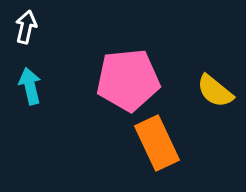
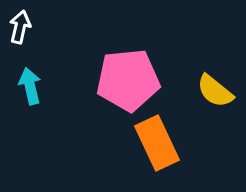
white arrow: moved 6 px left
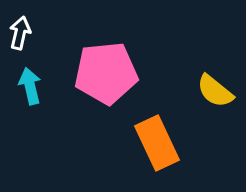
white arrow: moved 6 px down
pink pentagon: moved 22 px left, 7 px up
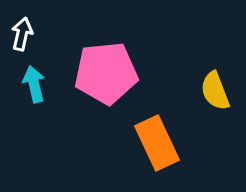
white arrow: moved 2 px right, 1 px down
cyan arrow: moved 4 px right, 2 px up
yellow semicircle: rotated 30 degrees clockwise
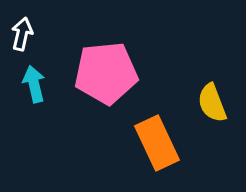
yellow semicircle: moved 3 px left, 12 px down
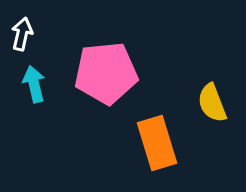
orange rectangle: rotated 8 degrees clockwise
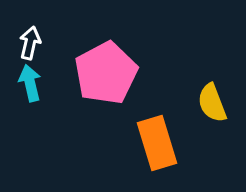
white arrow: moved 8 px right, 9 px down
pink pentagon: rotated 22 degrees counterclockwise
cyan arrow: moved 4 px left, 1 px up
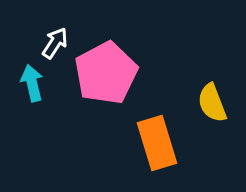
white arrow: moved 25 px right; rotated 20 degrees clockwise
cyan arrow: moved 2 px right
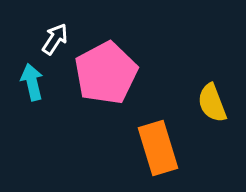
white arrow: moved 4 px up
cyan arrow: moved 1 px up
orange rectangle: moved 1 px right, 5 px down
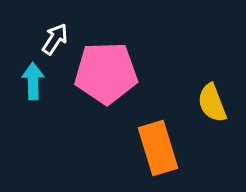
pink pentagon: rotated 26 degrees clockwise
cyan arrow: moved 1 px right, 1 px up; rotated 12 degrees clockwise
